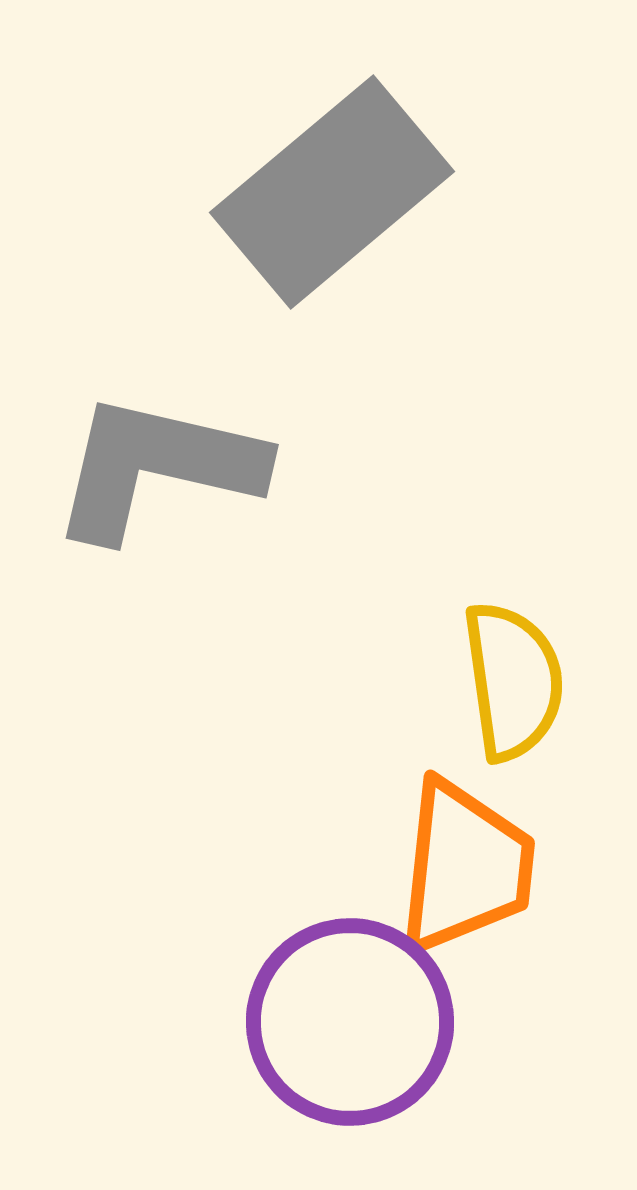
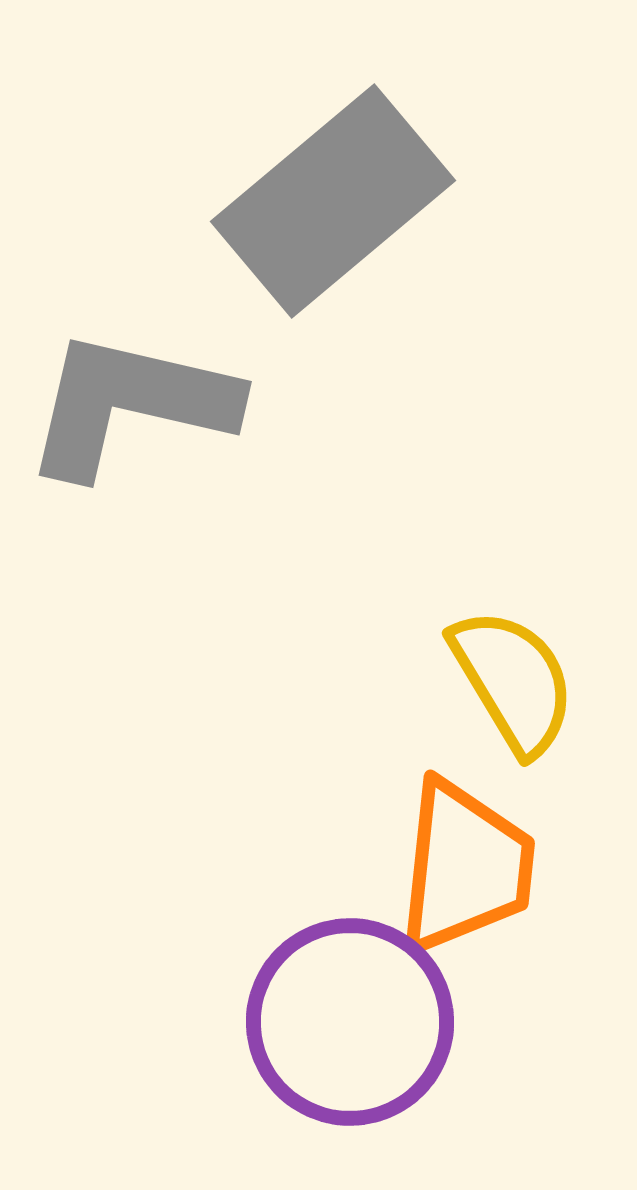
gray rectangle: moved 1 px right, 9 px down
gray L-shape: moved 27 px left, 63 px up
yellow semicircle: rotated 23 degrees counterclockwise
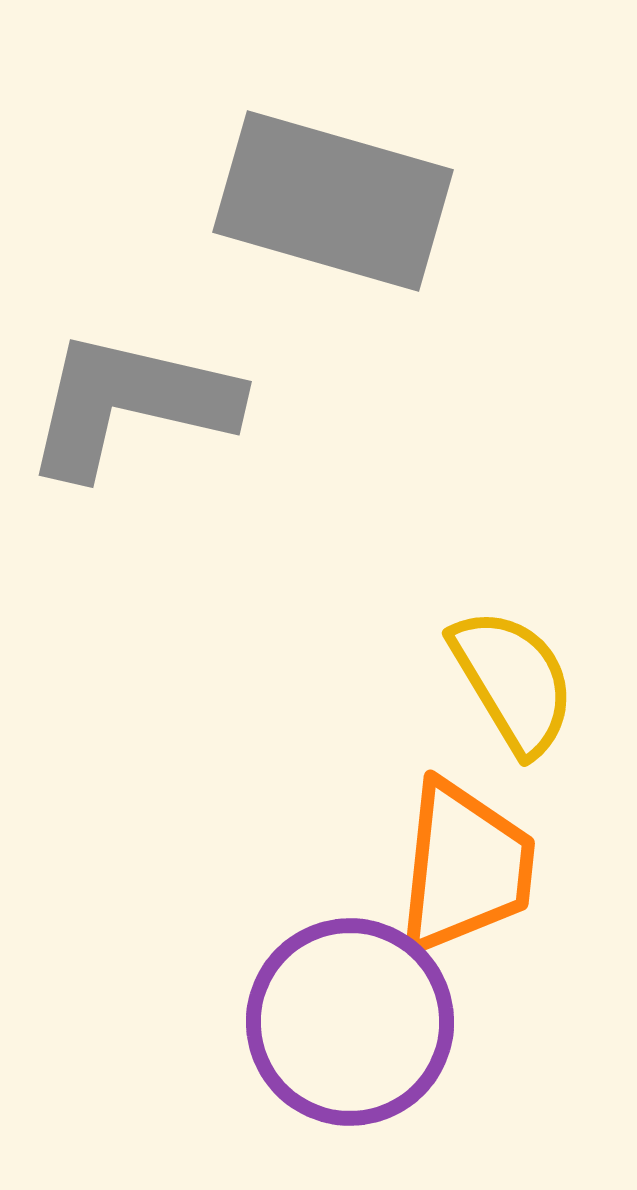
gray rectangle: rotated 56 degrees clockwise
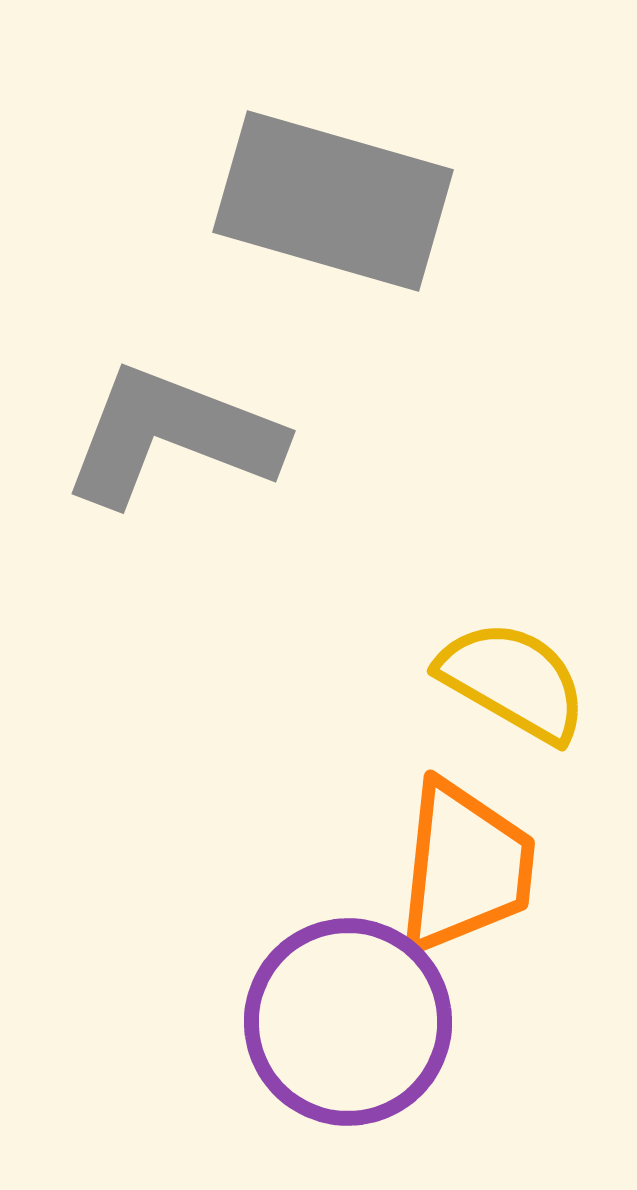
gray L-shape: moved 42 px right, 32 px down; rotated 8 degrees clockwise
yellow semicircle: rotated 29 degrees counterclockwise
purple circle: moved 2 px left
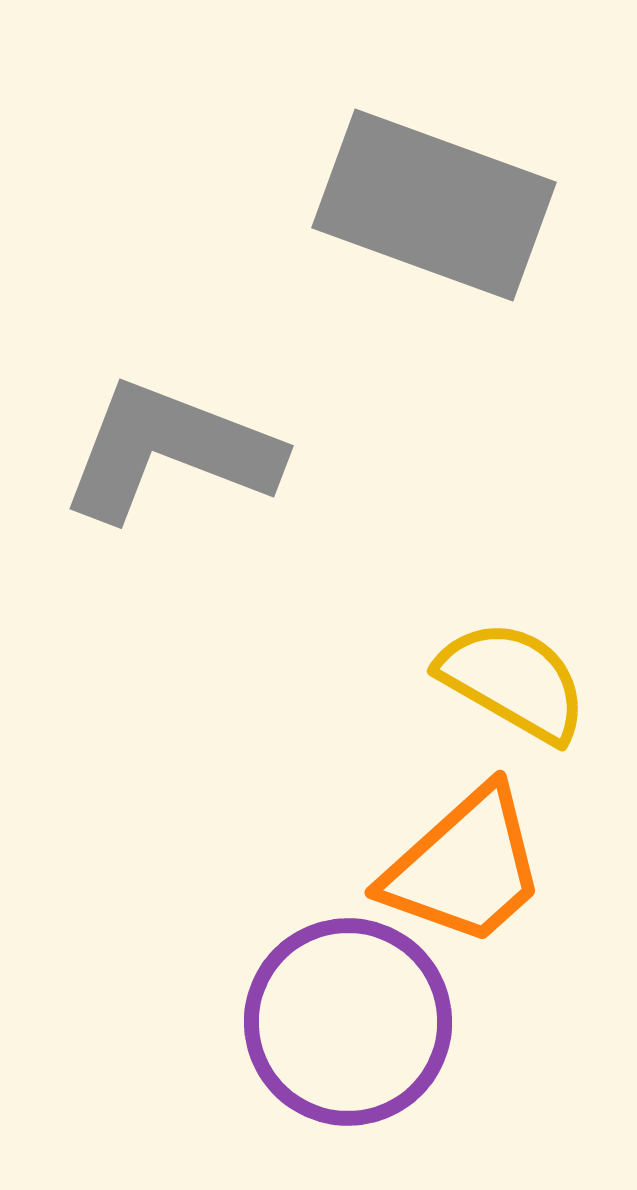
gray rectangle: moved 101 px right, 4 px down; rotated 4 degrees clockwise
gray L-shape: moved 2 px left, 15 px down
orange trapezoid: rotated 42 degrees clockwise
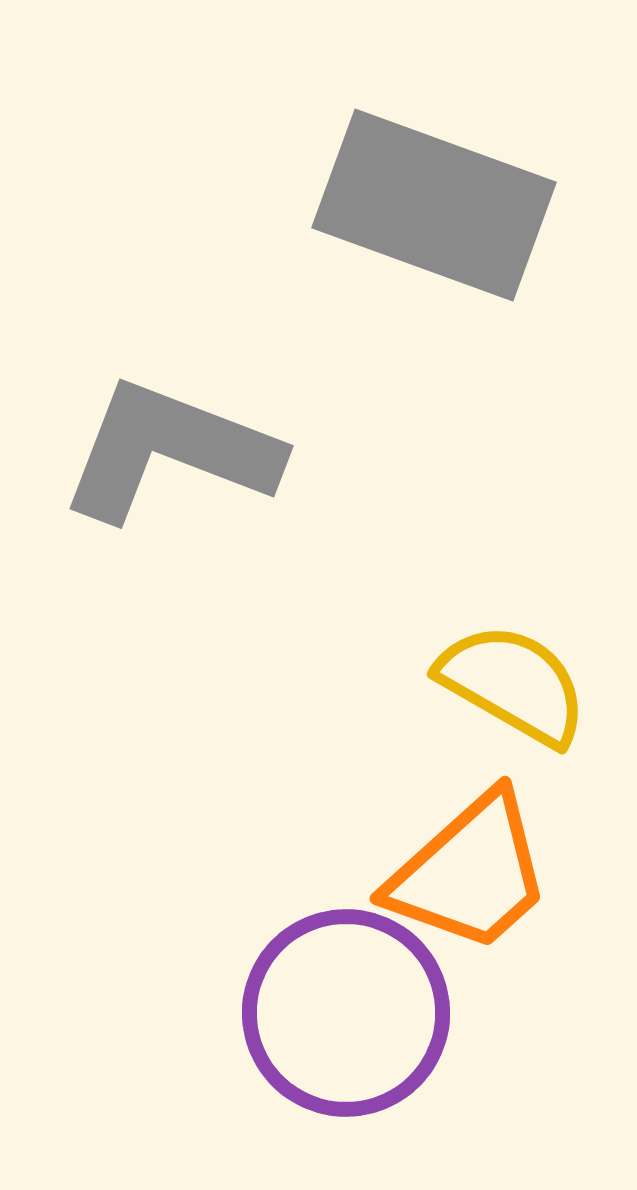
yellow semicircle: moved 3 px down
orange trapezoid: moved 5 px right, 6 px down
purple circle: moved 2 px left, 9 px up
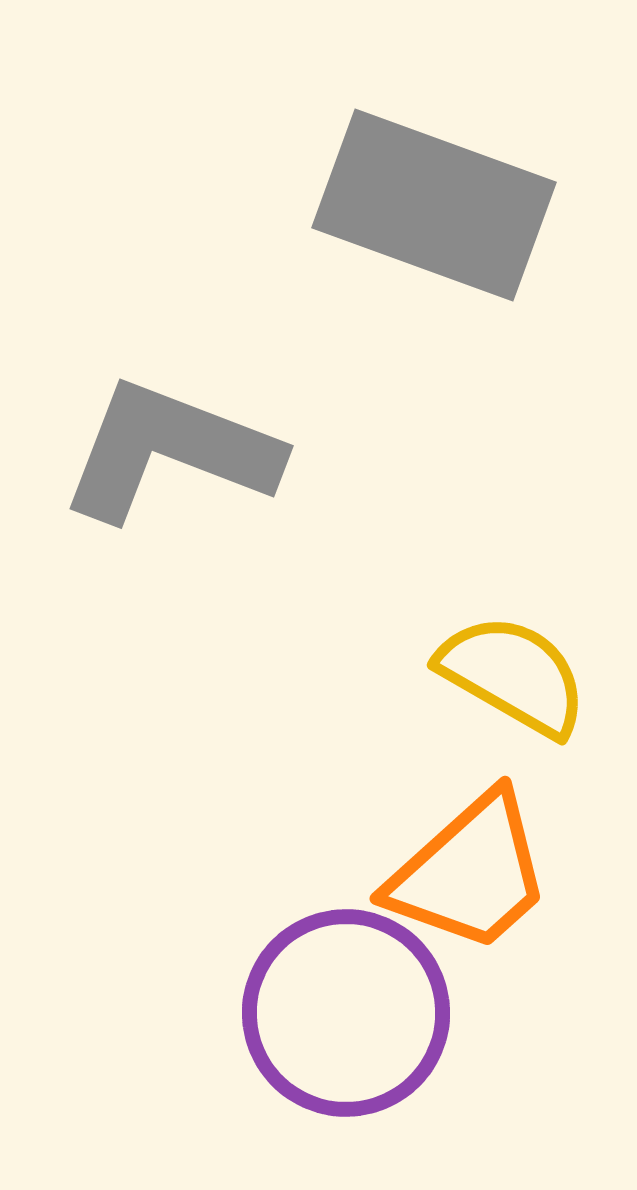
yellow semicircle: moved 9 px up
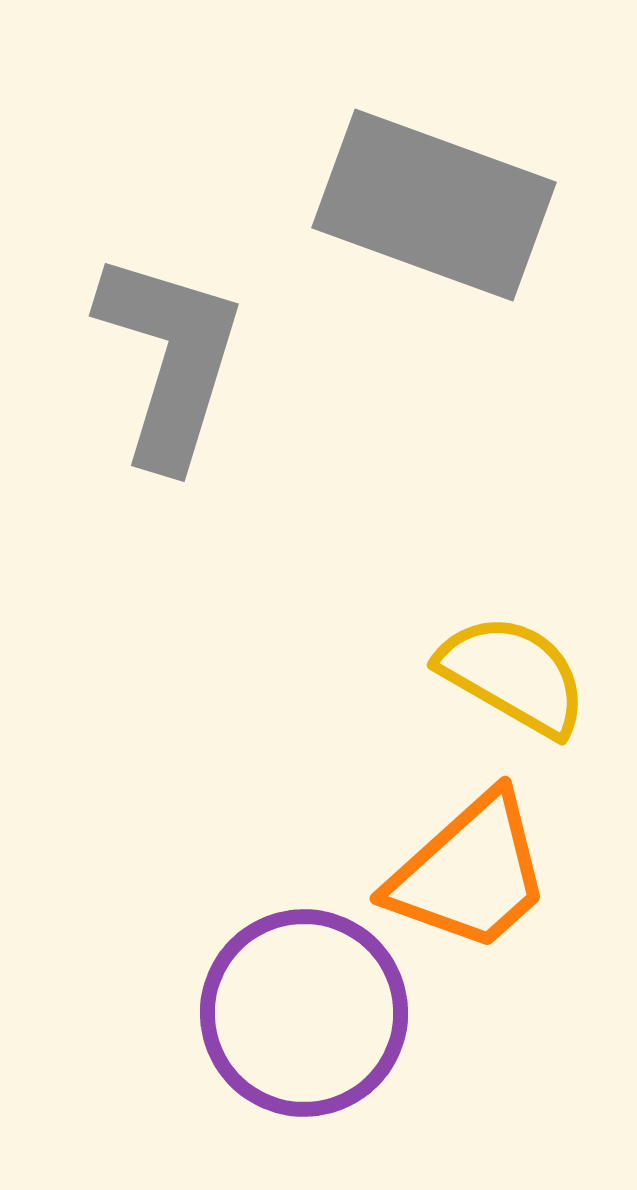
gray L-shape: moved 92 px up; rotated 86 degrees clockwise
purple circle: moved 42 px left
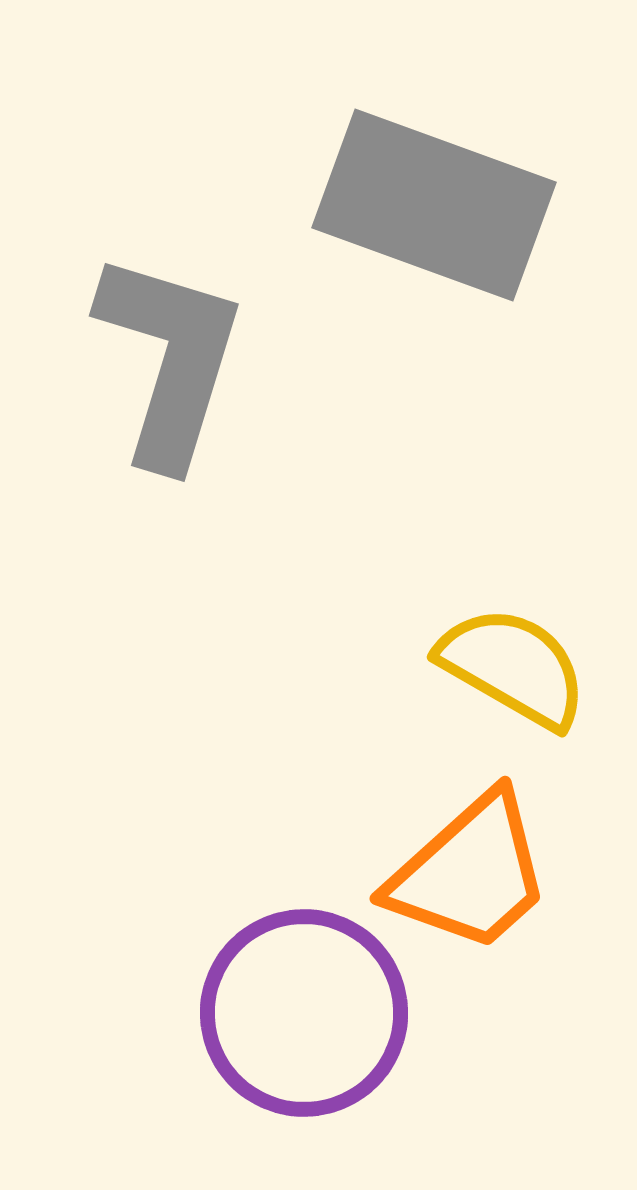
yellow semicircle: moved 8 px up
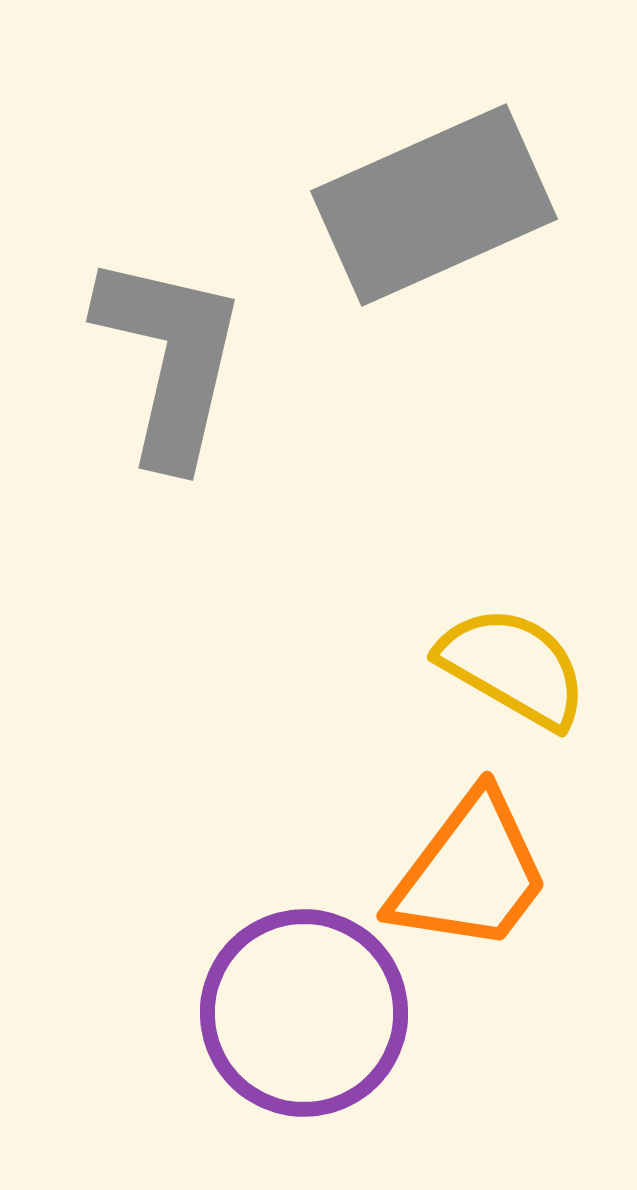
gray rectangle: rotated 44 degrees counterclockwise
gray L-shape: rotated 4 degrees counterclockwise
orange trapezoid: rotated 11 degrees counterclockwise
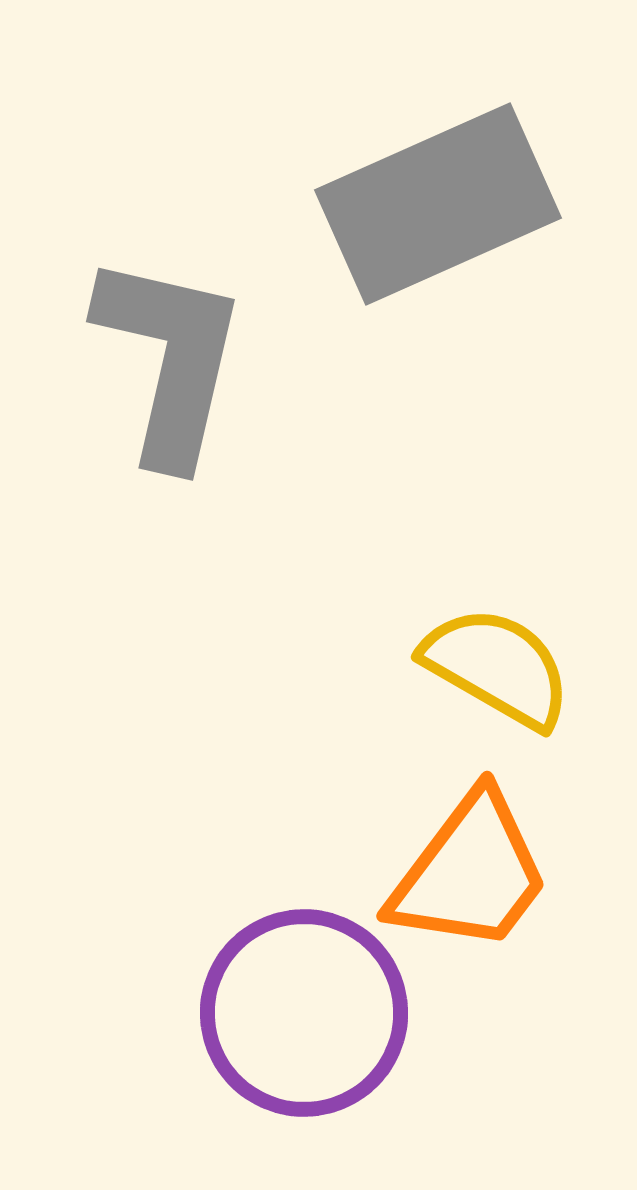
gray rectangle: moved 4 px right, 1 px up
yellow semicircle: moved 16 px left
